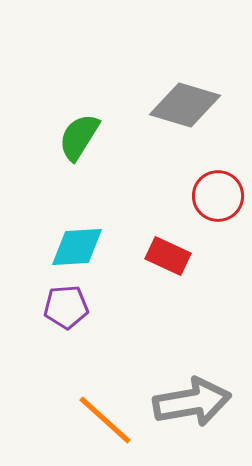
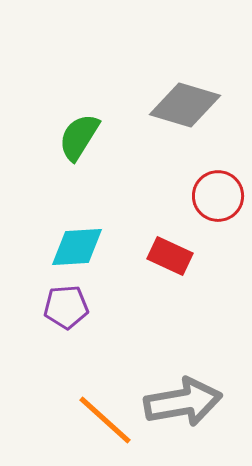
red rectangle: moved 2 px right
gray arrow: moved 9 px left
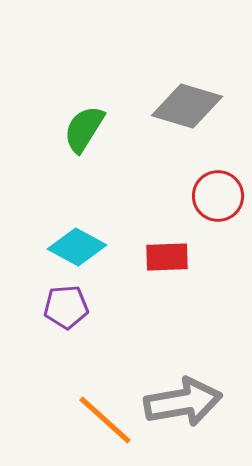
gray diamond: moved 2 px right, 1 px down
green semicircle: moved 5 px right, 8 px up
cyan diamond: rotated 32 degrees clockwise
red rectangle: moved 3 px left, 1 px down; rotated 27 degrees counterclockwise
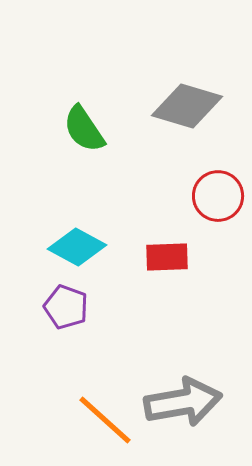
green semicircle: rotated 66 degrees counterclockwise
purple pentagon: rotated 24 degrees clockwise
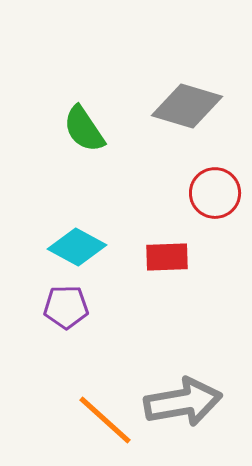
red circle: moved 3 px left, 3 px up
purple pentagon: rotated 21 degrees counterclockwise
